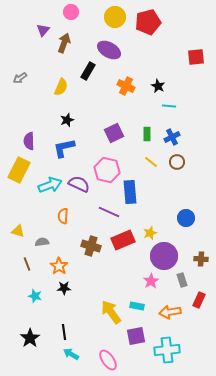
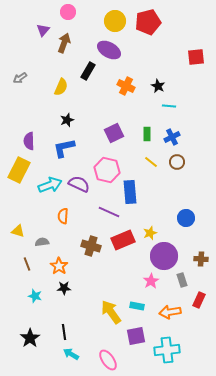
pink circle at (71, 12): moved 3 px left
yellow circle at (115, 17): moved 4 px down
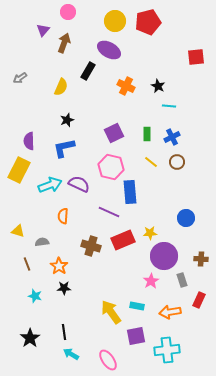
pink hexagon at (107, 170): moved 4 px right, 3 px up
yellow star at (150, 233): rotated 16 degrees clockwise
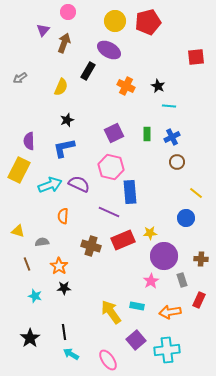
yellow line at (151, 162): moved 45 px right, 31 px down
purple square at (136, 336): moved 4 px down; rotated 30 degrees counterclockwise
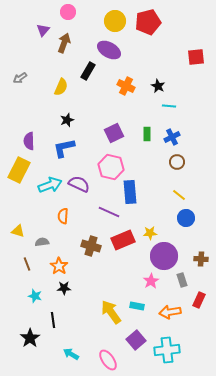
yellow line at (196, 193): moved 17 px left, 2 px down
black line at (64, 332): moved 11 px left, 12 px up
